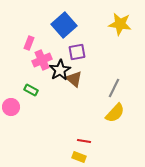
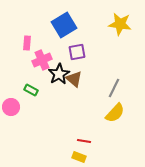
blue square: rotated 10 degrees clockwise
pink rectangle: moved 2 px left; rotated 16 degrees counterclockwise
black star: moved 1 px left, 4 px down
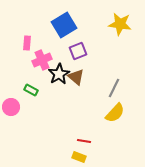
purple square: moved 1 px right, 1 px up; rotated 12 degrees counterclockwise
brown triangle: moved 2 px right, 2 px up
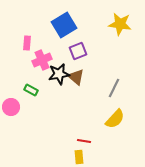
black star: rotated 20 degrees clockwise
yellow semicircle: moved 6 px down
yellow rectangle: rotated 64 degrees clockwise
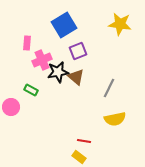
black star: moved 1 px left, 2 px up
gray line: moved 5 px left
yellow semicircle: rotated 35 degrees clockwise
yellow rectangle: rotated 48 degrees counterclockwise
